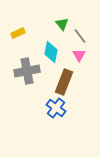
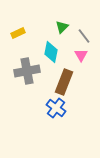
green triangle: moved 3 px down; rotated 24 degrees clockwise
gray line: moved 4 px right
pink triangle: moved 2 px right
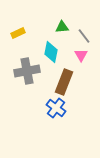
green triangle: rotated 40 degrees clockwise
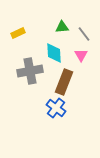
gray line: moved 2 px up
cyan diamond: moved 3 px right, 1 px down; rotated 15 degrees counterclockwise
gray cross: moved 3 px right
